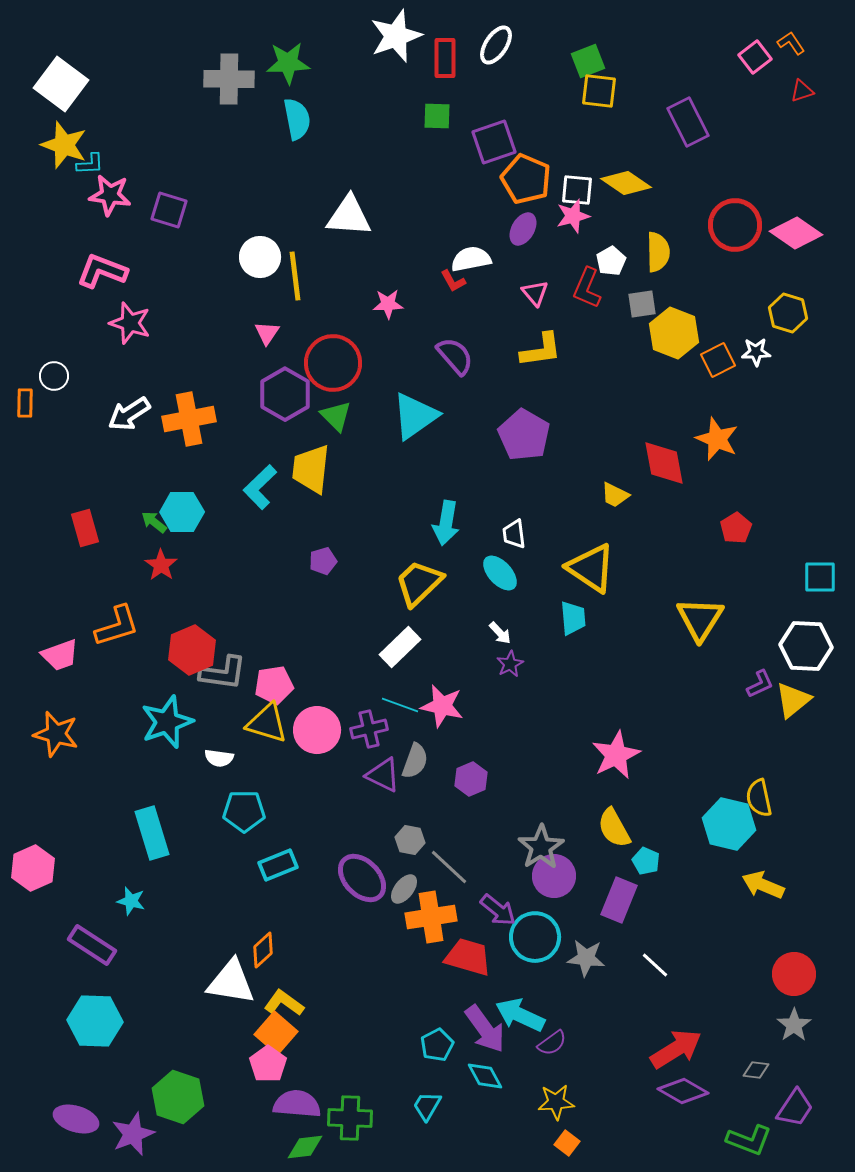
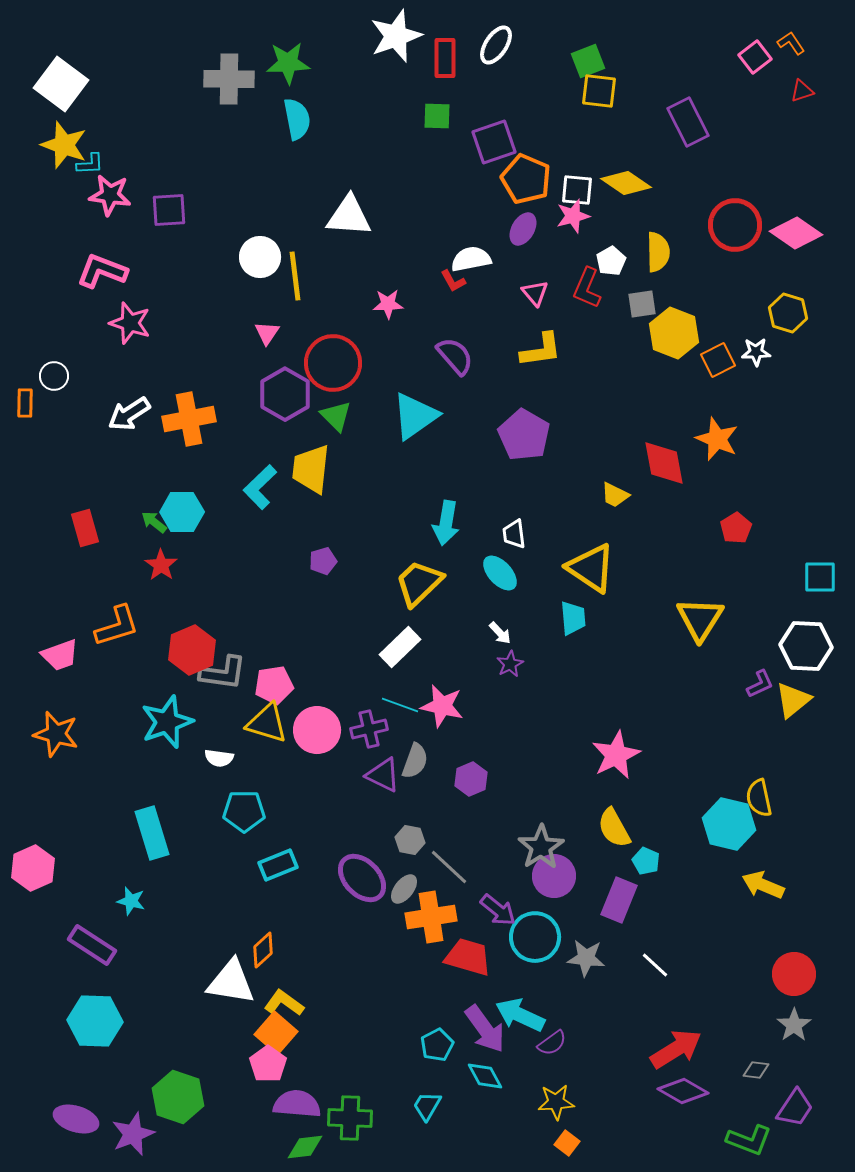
purple square at (169, 210): rotated 21 degrees counterclockwise
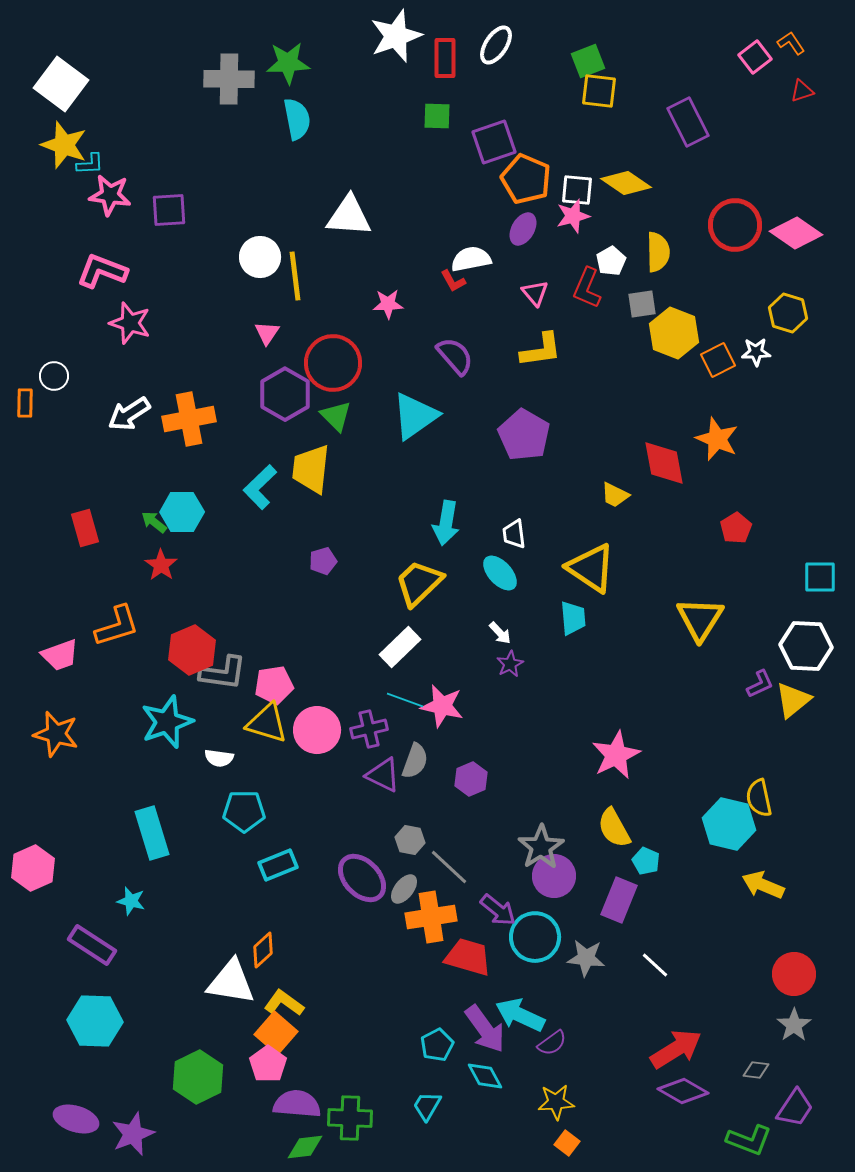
cyan line at (400, 705): moved 5 px right, 5 px up
green hexagon at (178, 1097): moved 20 px right, 20 px up; rotated 15 degrees clockwise
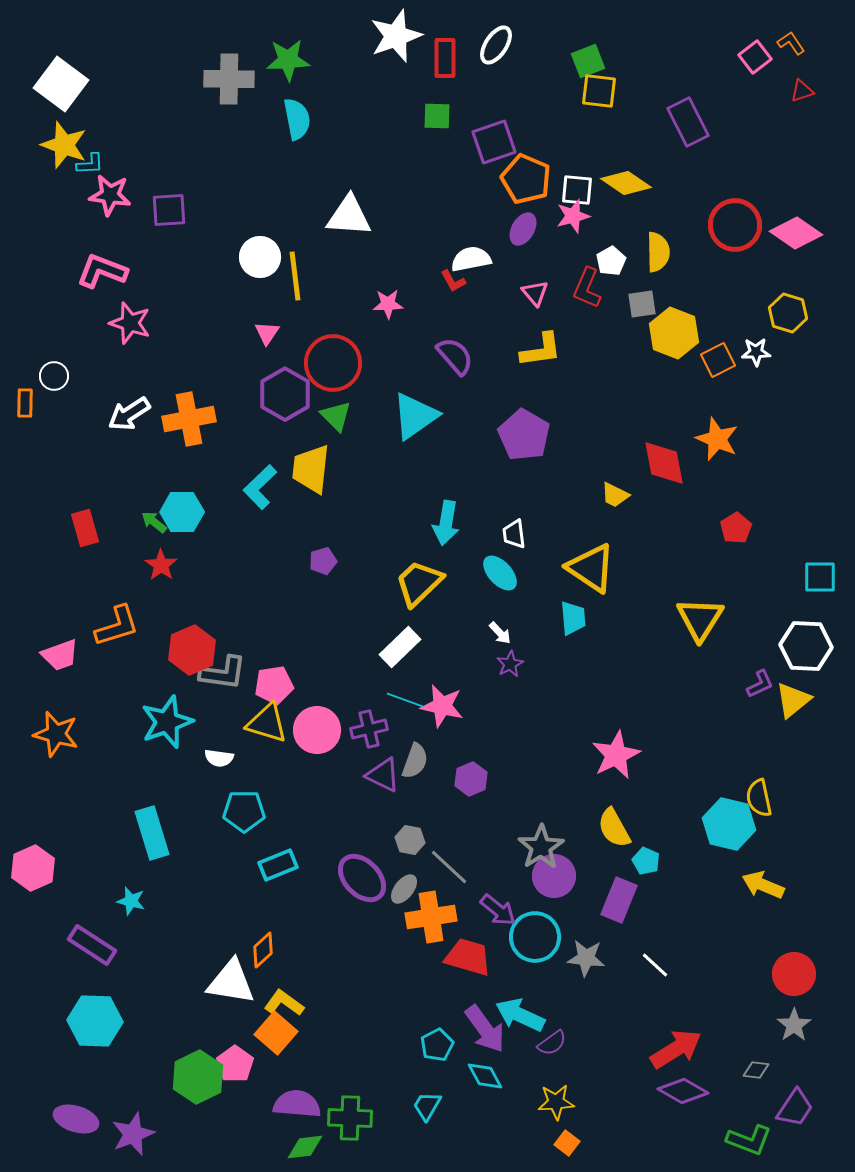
green star at (288, 63): moved 3 px up
pink pentagon at (268, 1064): moved 33 px left
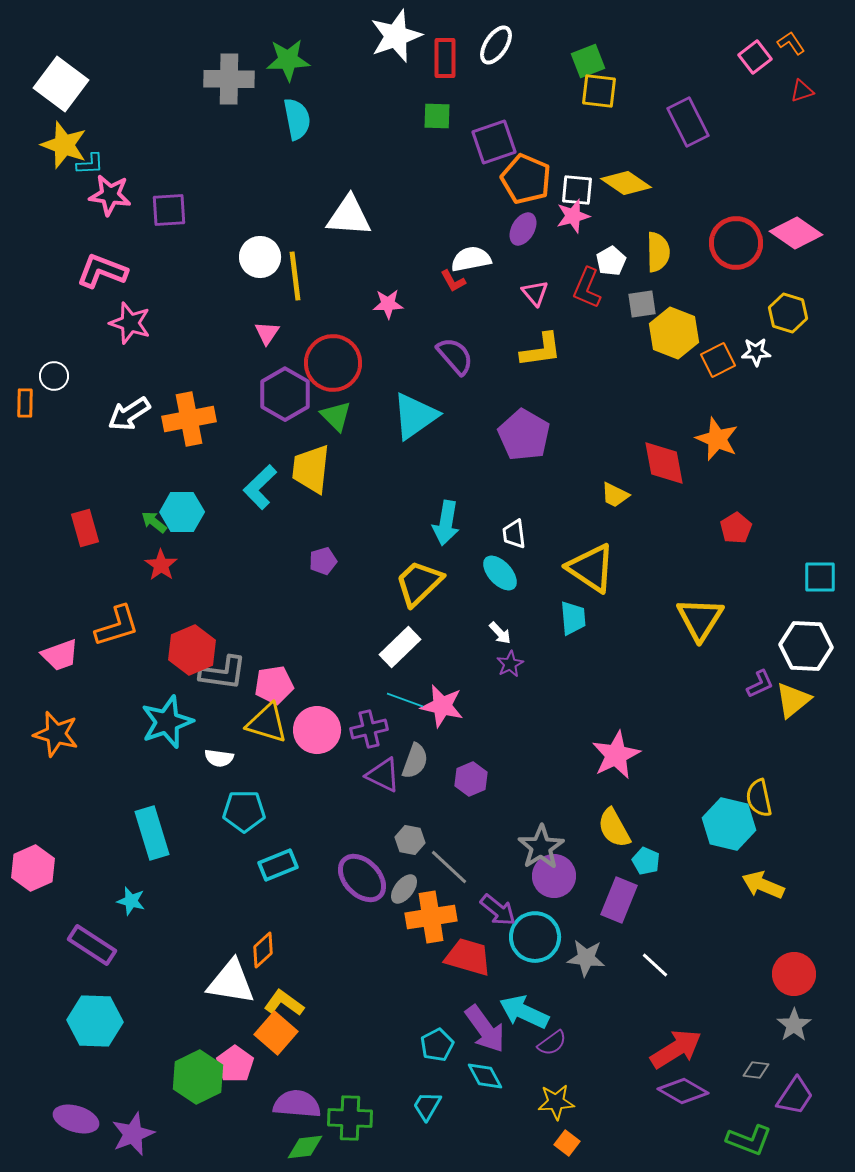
red circle at (735, 225): moved 1 px right, 18 px down
cyan arrow at (520, 1015): moved 4 px right, 3 px up
purple trapezoid at (795, 1108): moved 12 px up
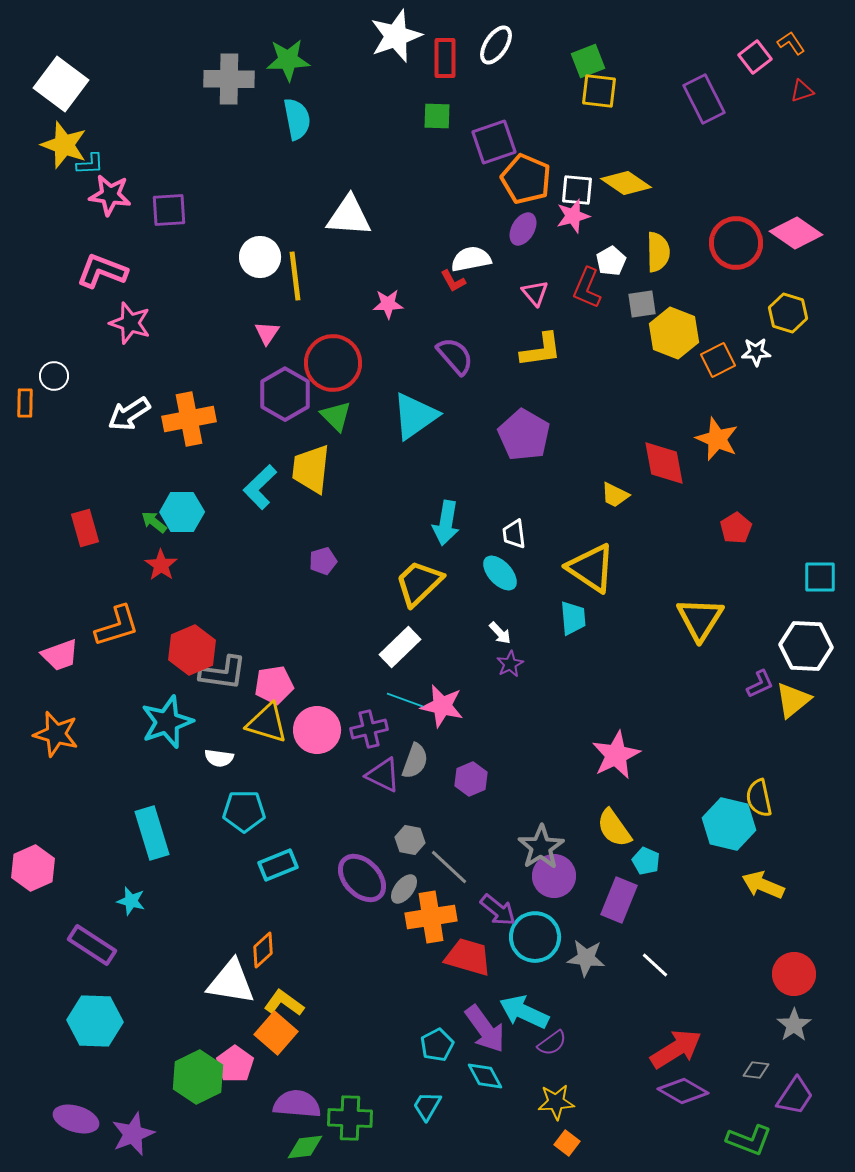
purple rectangle at (688, 122): moved 16 px right, 23 px up
yellow semicircle at (614, 828): rotated 6 degrees counterclockwise
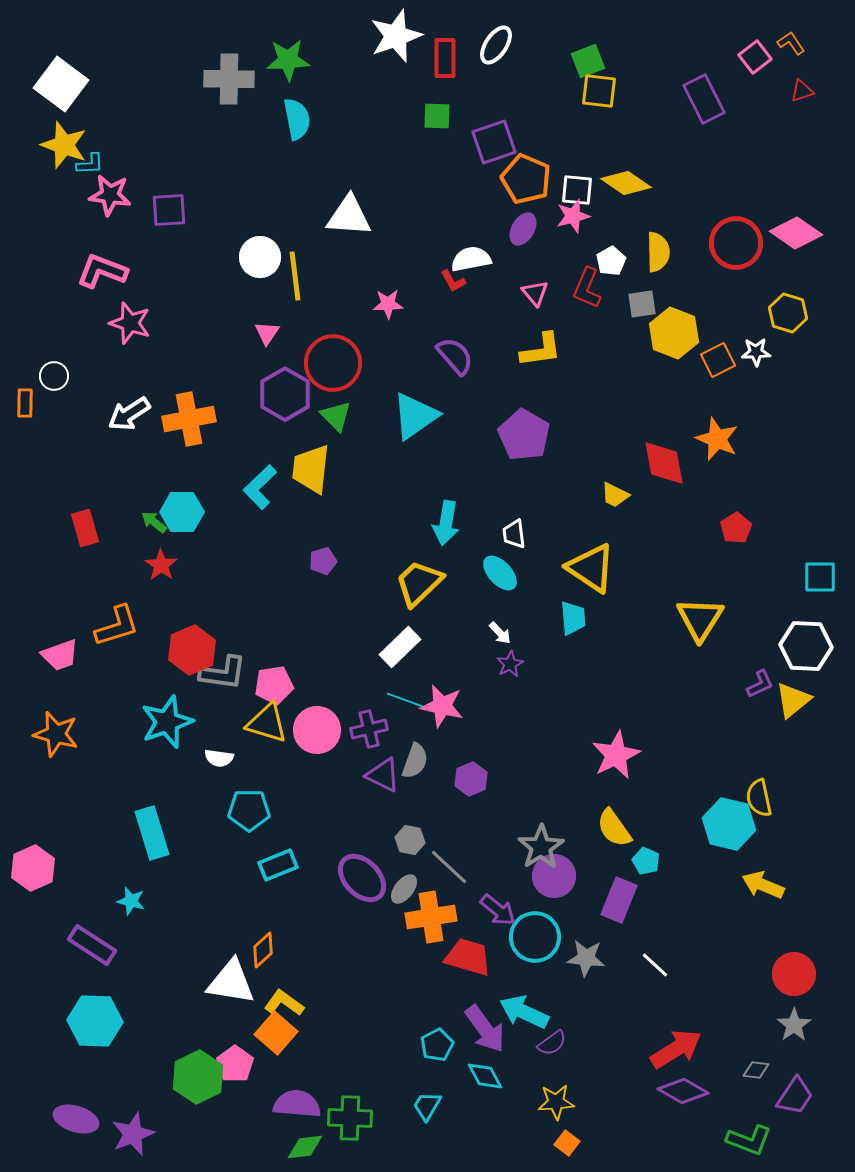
cyan pentagon at (244, 811): moved 5 px right, 1 px up
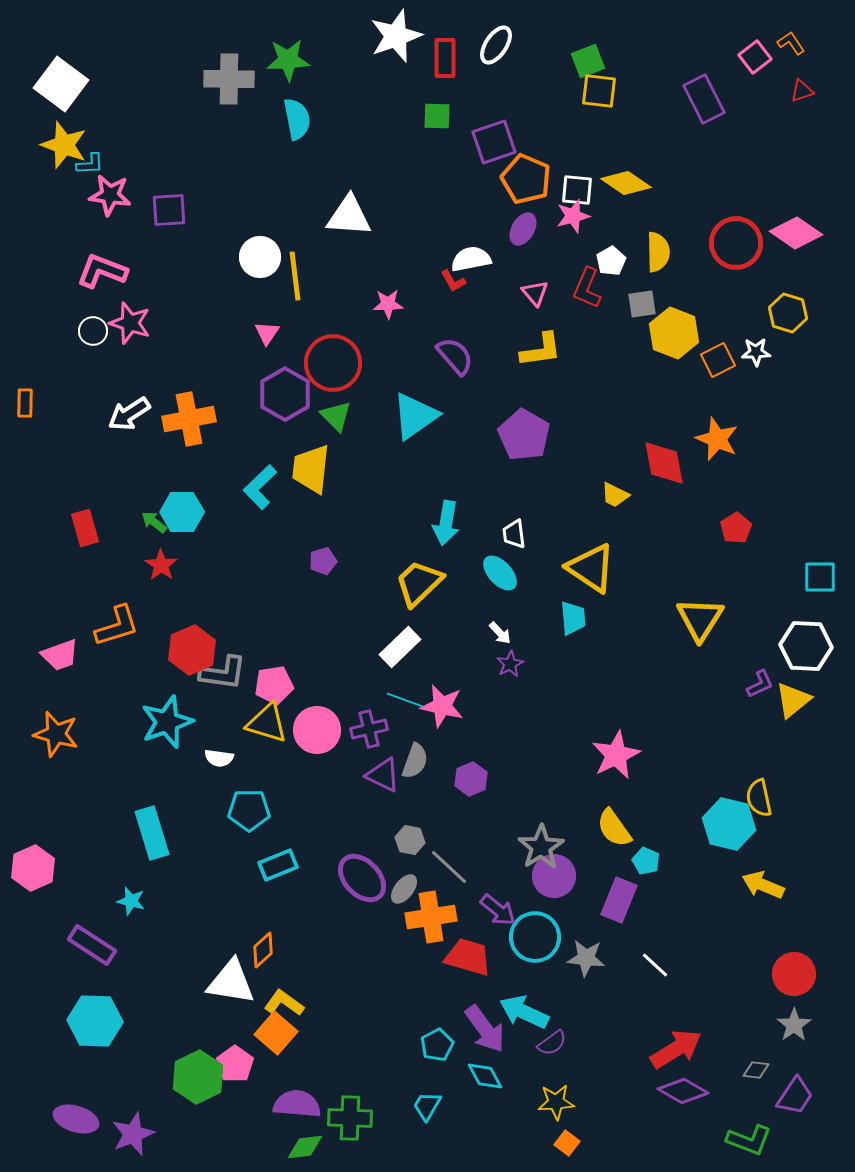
white circle at (54, 376): moved 39 px right, 45 px up
